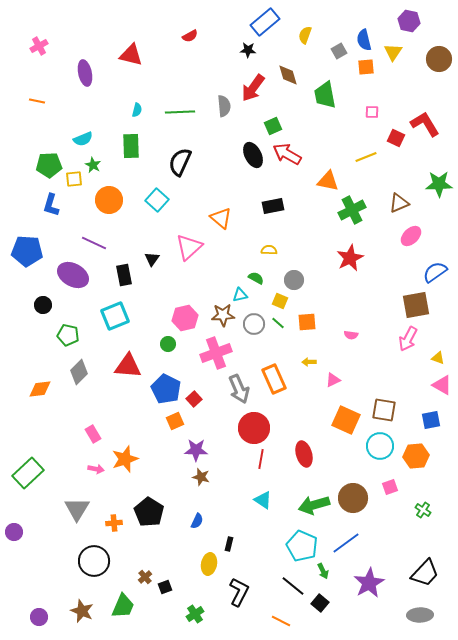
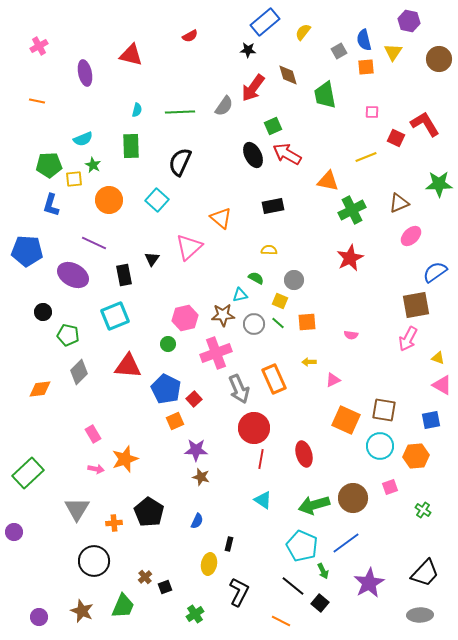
yellow semicircle at (305, 35): moved 2 px left, 3 px up; rotated 18 degrees clockwise
gray semicircle at (224, 106): rotated 40 degrees clockwise
black circle at (43, 305): moved 7 px down
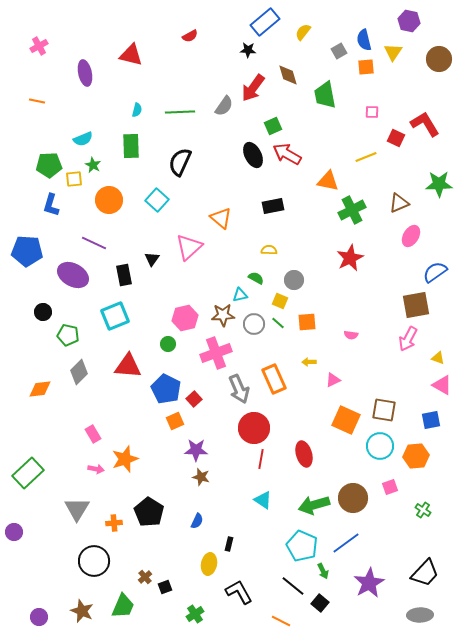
pink ellipse at (411, 236): rotated 15 degrees counterclockwise
black L-shape at (239, 592): rotated 56 degrees counterclockwise
